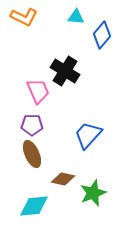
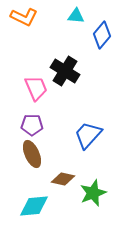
cyan triangle: moved 1 px up
pink trapezoid: moved 2 px left, 3 px up
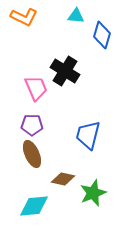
blue diamond: rotated 24 degrees counterclockwise
blue trapezoid: rotated 28 degrees counterclockwise
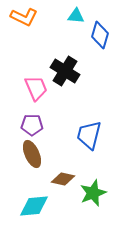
blue diamond: moved 2 px left
blue trapezoid: moved 1 px right
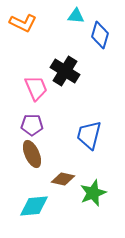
orange L-shape: moved 1 px left, 6 px down
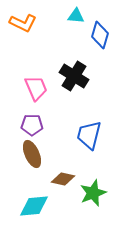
black cross: moved 9 px right, 5 px down
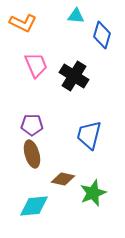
blue diamond: moved 2 px right
pink trapezoid: moved 23 px up
brown ellipse: rotated 8 degrees clockwise
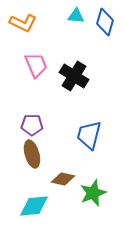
blue diamond: moved 3 px right, 13 px up
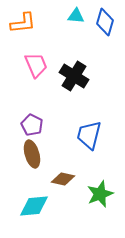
orange L-shape: rotated 32 degrees counterclockwise
purple pentagon: rotated 25 degrees clockwise
green star: moved 7 px right, 1 px down
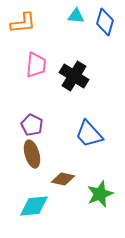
pink trapezoid: rotated 28 degrees clockwise
blue trapezoid: moved 1 px up; rotated 56 degrees counterclockwise
